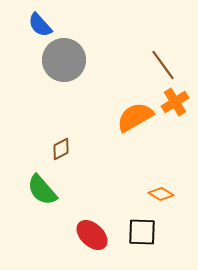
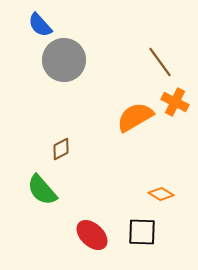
brown line: moved 3 px left, 3 px up
orange cross: rotated 32 degrees counterclockwise
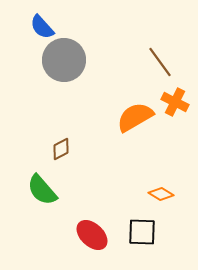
blue semicircle: moved 2 px right, 2 px down
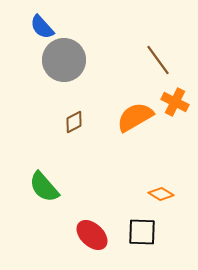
brown line: moved 2 px left, 2 px up
brown diamond: moved 13 px right, 27 px up
green semicircle: moved 2 px right, 3 px up
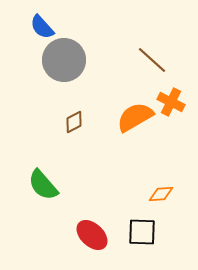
brown line: moved 6 px left; rotated 12 degrees counterclockwise
orange cross: moved 4 px left
green semicircle: moved 1 px left, 2 px up
orange diamond: rotated 35 degrees counterclockwise
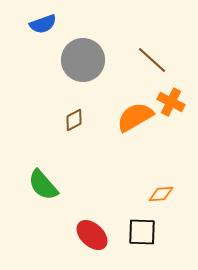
blue semicircle: moved 1 px right, 3 px up; rotated 68 degrees counterclockwise
gray circle: moved 19 px right
brown diamond: moved 2 px up
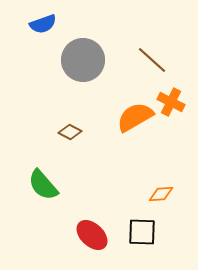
brown diamond: moved 4 px left, 12 px down; rotated 55 degrees clockwise
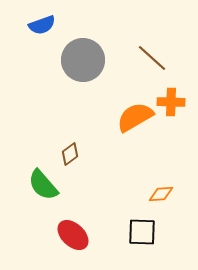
blue semicircle: moved 1 px left, 1 px down
brown line: moved 2 px up
orange cross: rotated 24 degrees counterclockwise
brown diamond: moved 22 px down; rotated 65 degrees counterclockwise
red ellipse: moved 19 px left
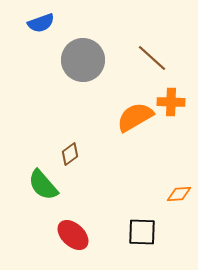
blue semicircle: moved 1 px left, 2 px up
orange diamond: moved 18 px right
